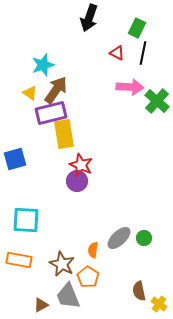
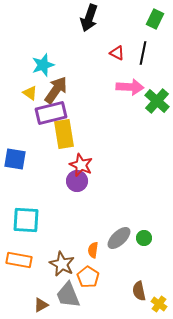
green rectangle: moved 18 px right, 9 px up
blue square: rotated 25 degrees clockwise
gray trapezoid: moved 1 px up
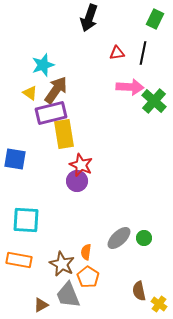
red triangle: rotated 35 degrees counterclockwise
green cross: moved 3 px left
orange semicircle: moved 7 px left, 2 px down
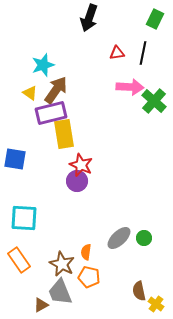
cyan square: moved 2 px left, 2 px up
orange rectangle: rotated 45 degrees clockwise
orange pentagon: moved 1 px right; rotated 20 degrees counterclockwise
gray trapezoid: moved 8 px left, 3 px up
yellow cross: moved 3 px left
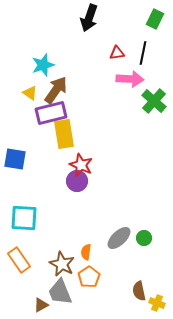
pink arrow: moved 8 px up
orange pentagon: rotated 25 degrees clockwise
yellow cross: moved 1 px right, 1 px up; rotated 14 degrees counterclockwise
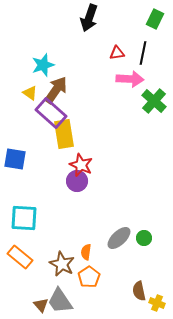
purple rectangle: rotated 56 degrees clockwise
orange rectangle: moved 1 px right, 3 px up; rotated 15 degrees counterclockwise
gray trapezoid: moved 9 px down; rotated 12 degrees counterclockwise
brown triangle: rotated 42 degrees counterclockwise
